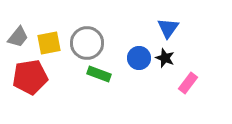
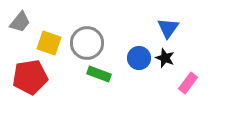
gray trapezoid: moved 2 px right, 15 px up
yellow square: rotated 30 degrees clockwise
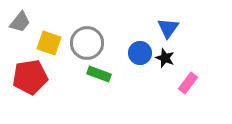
blue circle: moved 1 px right, 5 px up
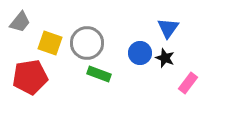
yellow square: moved 1 px right
